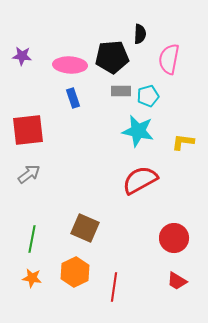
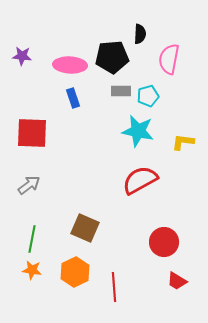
red square: moved 4 px right, 3 px down; rotated 8 degrees clockwise
gray arrow: moved 11 px down
red circle: moved 10 px left, 4 px down
orange star: moved 8 px up
red line: rotated 12 degrees counterclockwise
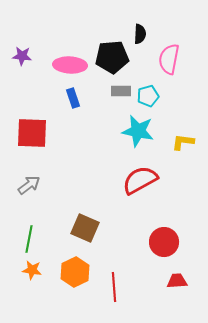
green line: moved 3 px left
red trapezoid: rotated 145 degrees clockwise
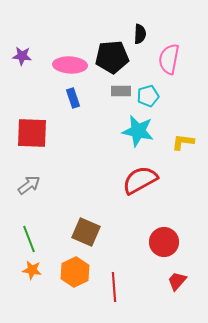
brown square: moved 1 px right, 4 px down
green line: rotated 32 degrees counterclockwise
red trapezoid: rotated 45 degrees counterclockwise
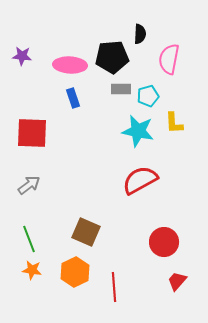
gray rectangle: moved 2 px up
yellow L-shape: moved 9 px left, 19 px up; rotated 100 degrees counterclockwise
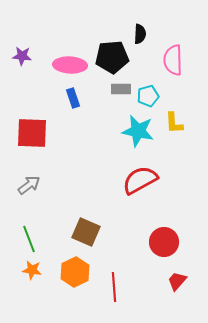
pink semicircle: moved 4 px right, 1 px down; rotated 12 degrees counterclockwise
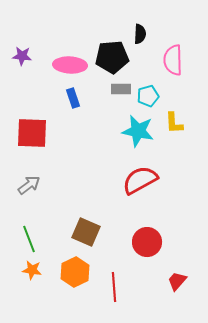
red circle: moved 17 px left
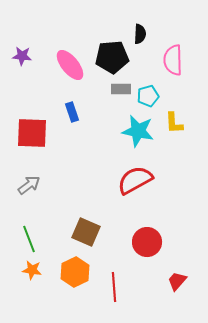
pink ellipse: rotated 48 degrees clockwise
blue rectangle: moved 1 px left, 14 px down
red semicircle: moved 5 px left
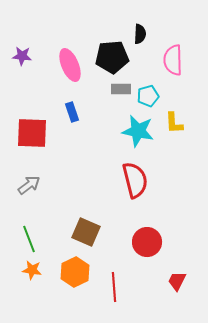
pink ellipse: rotated 16 degrees clockwise
red semicircle: rotated 105 degrees clockwise
red trapezoid: rotated 15 degrees counterclockwise
